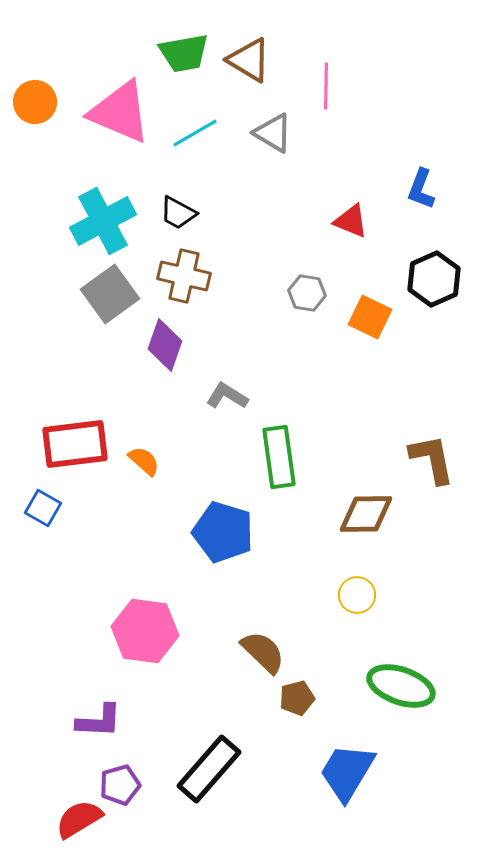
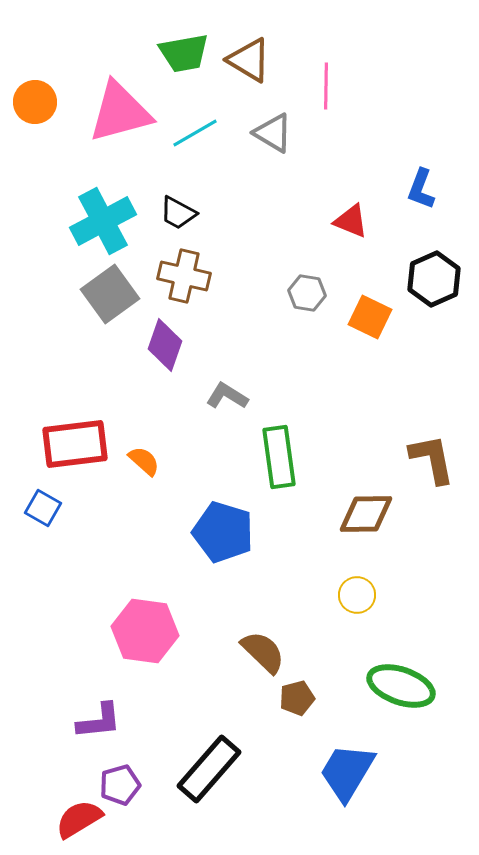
pink triangle: rotated 38 degrees counterclockwise
purple L-shape: rotated 9 degrees counterclockwise
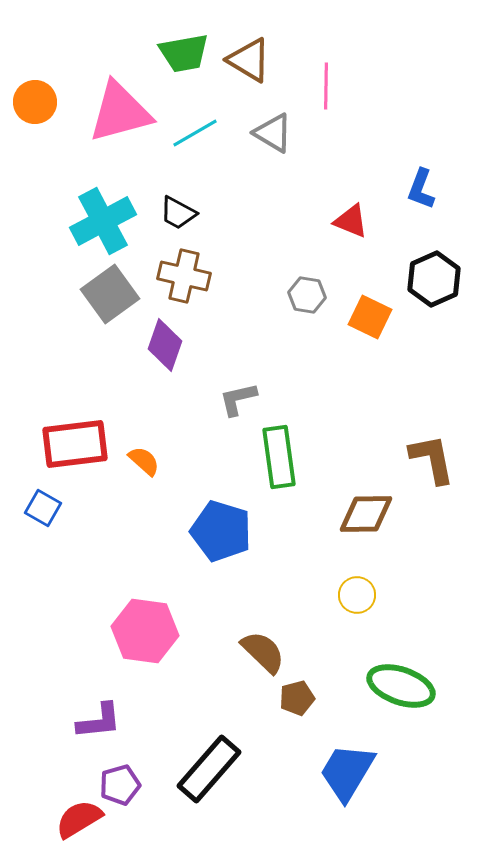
gray hexagon: moved 2 px down
gray L-shape: moved 11 px right, 3 px down; rotated 45 degrees counterclockwise
blue pentagon: moved 2 px left, 1 px up
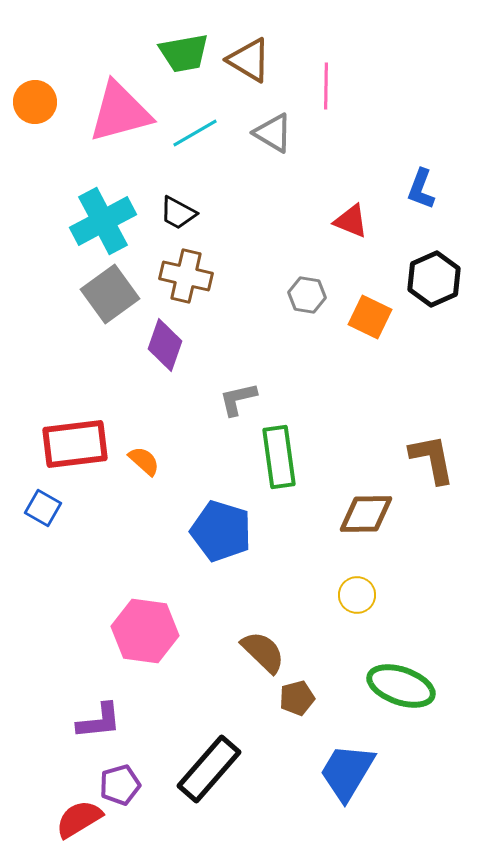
brown cross: moved 2 px right
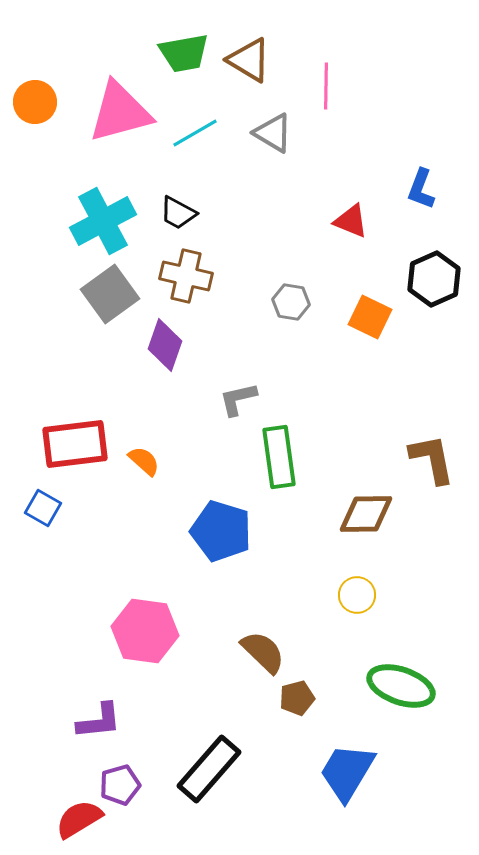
gray hexagon: moved 16 px left, 7 px down
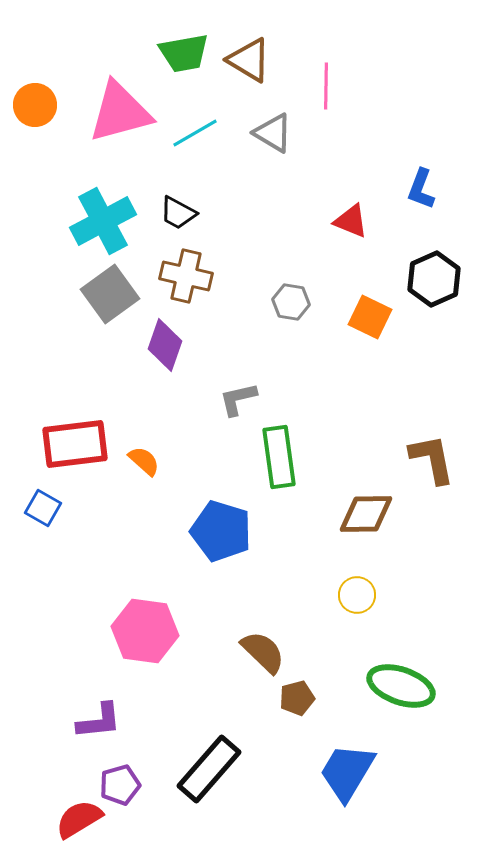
orange circle: moved 3 px down
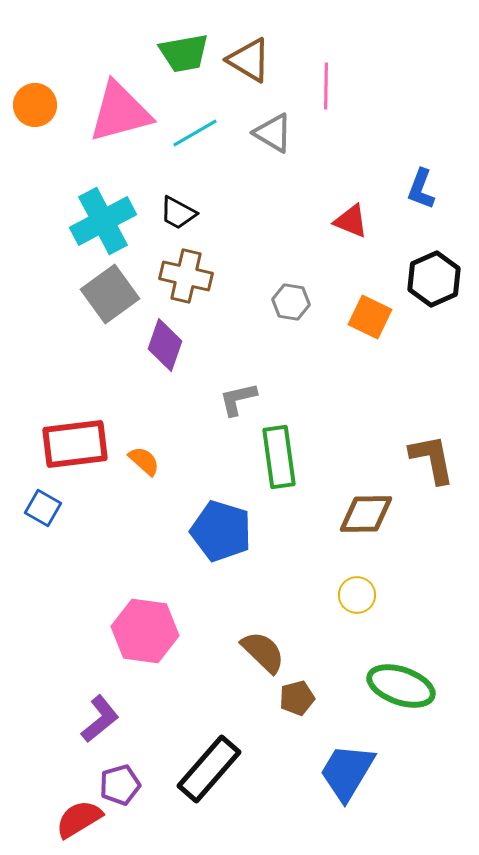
purple L-shape: moved 1 px right, 2 px up; rotated 33 degrees counterclockwise
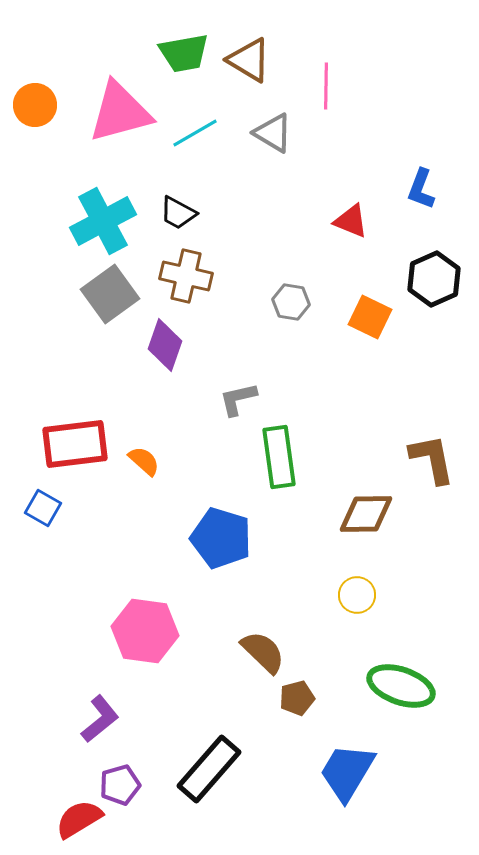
blue pentagon: moved 7 px down
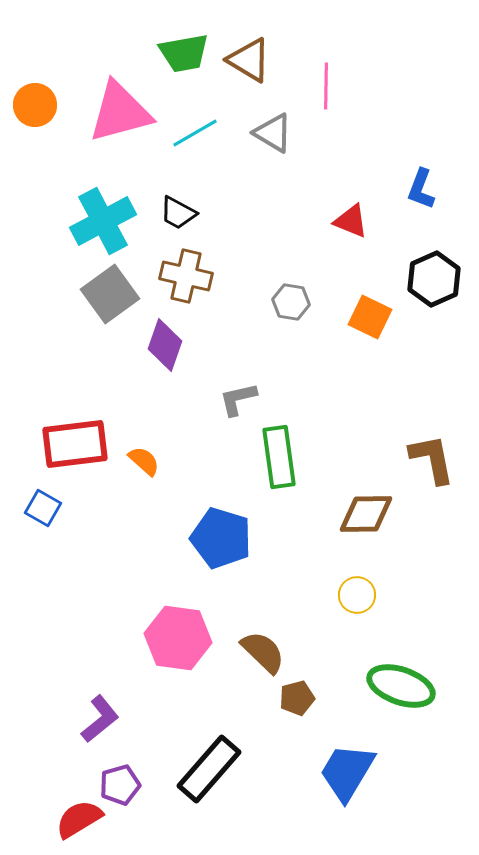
pink hexagon: moved 33 px right, 7 px down
